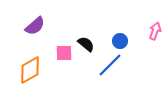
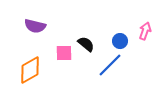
purple semicircle: rotated 55 degrees clockwise
pink arrow: moved 10 px left
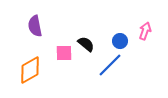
purple semicircle: rotated 65 degrees clockwise
